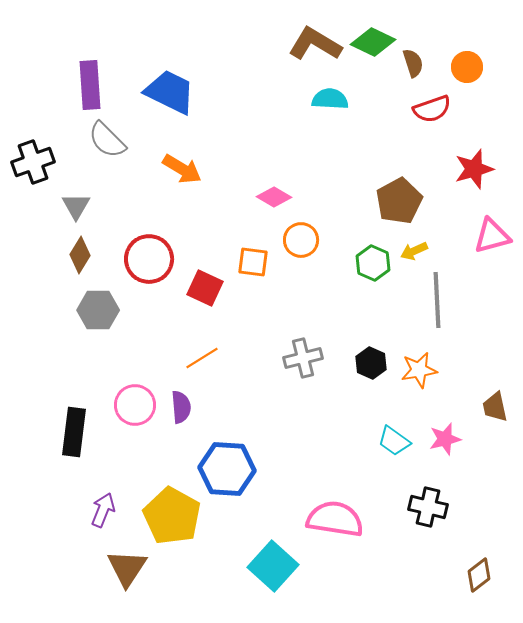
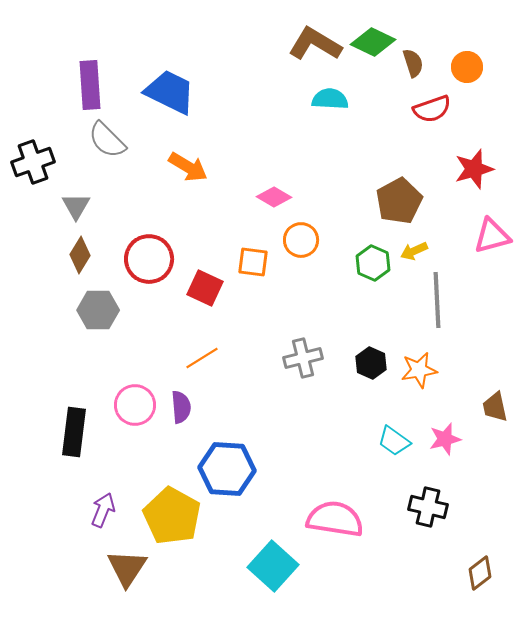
orange arrow at (182, 169): moved 6 px right, 2 px up
brown diamond at (479, 575): moved 1 px right, 2 px up
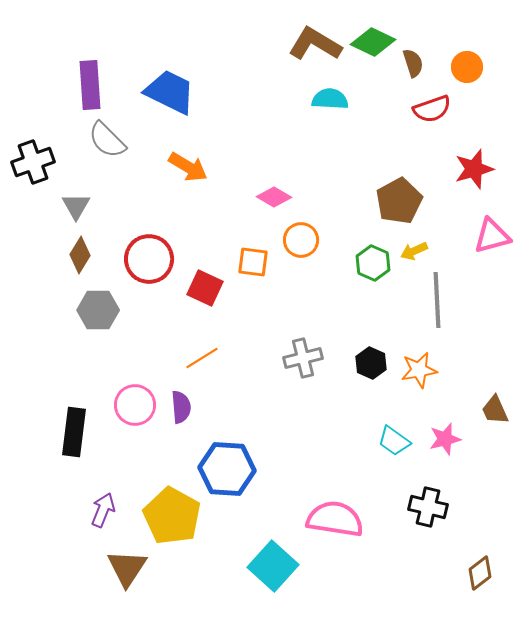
brown trapezoid at (495, 407): moved 3 px down; rotated 12 degrees counterclockwise
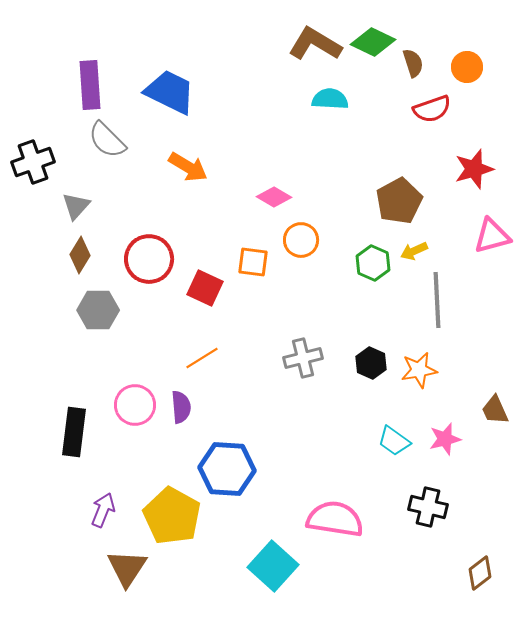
gray triangle at (76, 206): rotated 12 degrees clockwise
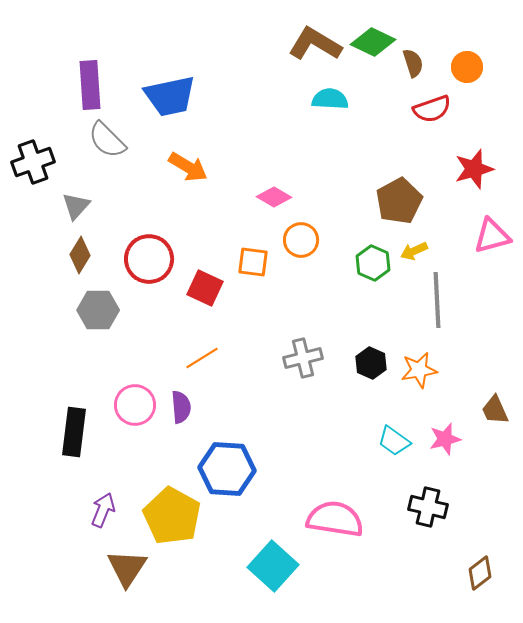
blue trapezoid at (170, 92): moved 4 px down; rotated 142 degrees clockwise
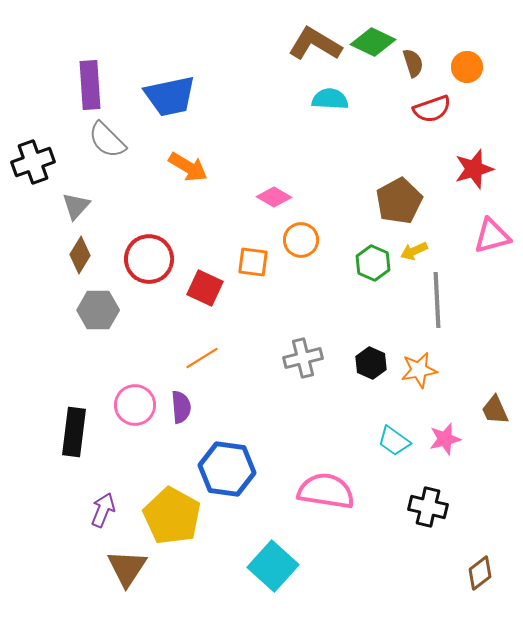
blue hexagon at (227, 469): rotated 4 degrees clockwise
pink semicircle at (335, 519): moved 9 px left, 28 px up
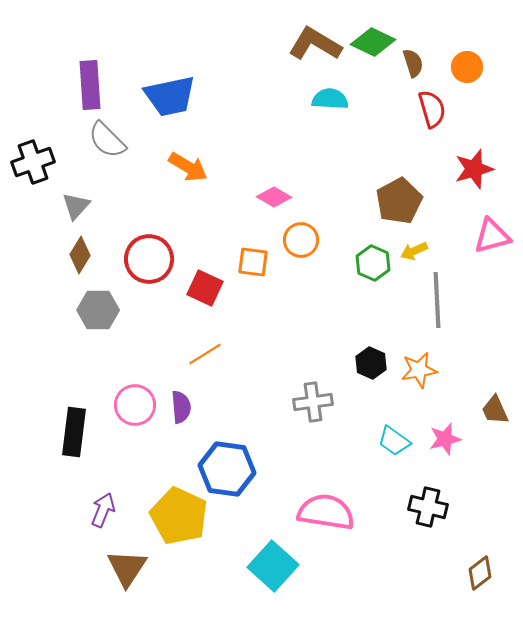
red semicircle at (432, 109): rotated 87 degrees counterclockwise
orange line at (202, 358): moved 3 px right, 4 px up
gray cross at (303, 358): moved 10 px right, 44 px down; rotated 6 degrees clockwise
pink semicircle at (326, 491): moved 21 px down
yellow pentagon at (172, 516): moved 7 px right; rotated 4 degrees counterclockwise
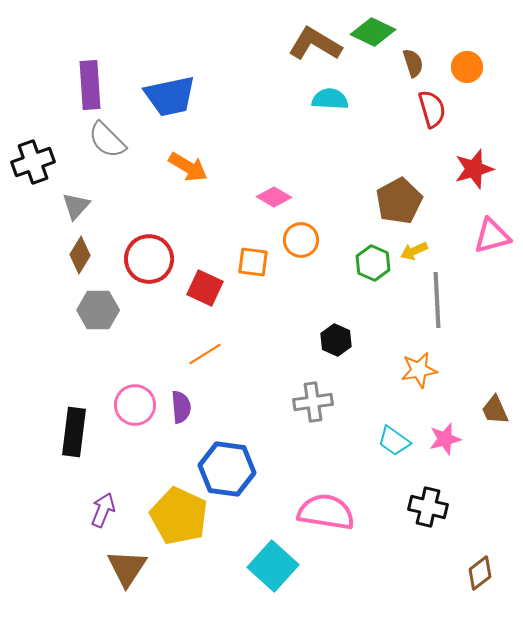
green diamond at (373, 42): moved 10 px up
black hexagon at (371, 363): moved 35 px left, 23 px up
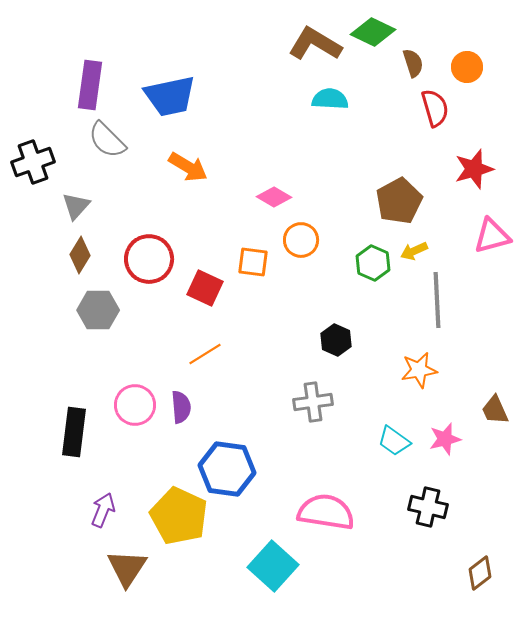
purple rectangle at (90, 85): rotated 12 degrees clockwise
red semicircle at (432, 109): moved 3 px right, 1 px up
